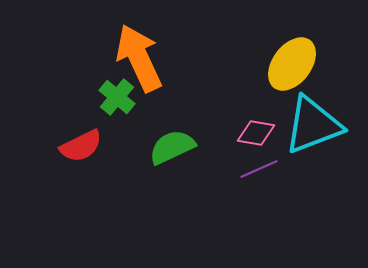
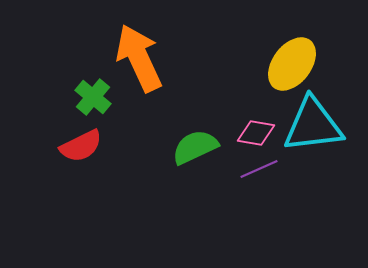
green cross: moved 24 px left
cyan triangle: rotated 14 degrees clockwise
green semicircle: moved 23 px right
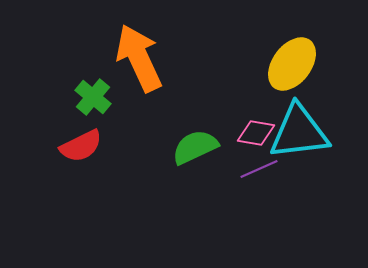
cyan triangle: moved 14 px left, 7 px down
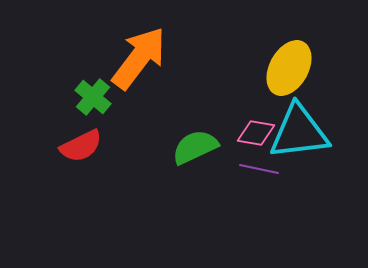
orange arrow: rotated 62 degrees clockwise
yellow ellipse: moved 3 px left, 4 px down; rotated 8 degrees counterclockwise
purple line: rotated 36 degrees clockwise
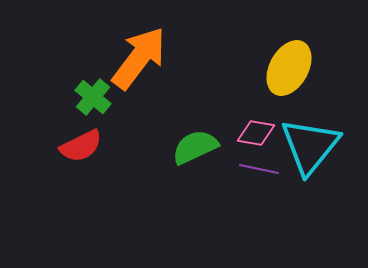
cyan triangle: moved 11 px right, 14 px down; rotated 44 degrees counterclockwise
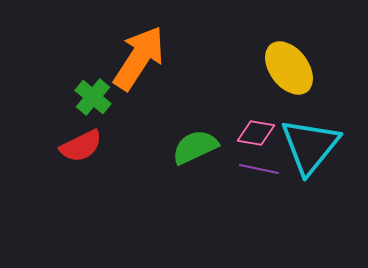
orange arrow: rotated 4 degrees counterclockwise
yellow ellipse: rotated 66 degrees counterclockwise
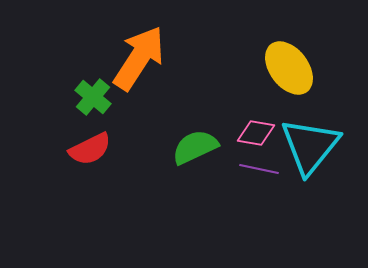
red semicircle: moved 9 px right, 3 px down
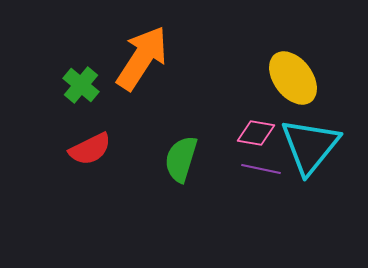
orange arrow: moved 3 px right
yellow ellipse: moved 4 px right, 10 px down
green cross: moved 12 px left, 12 px up
green semicircle: moved 14 px left, 12 px down; rotated 48 degrees counterclockwise
purple line: moved 2 px right
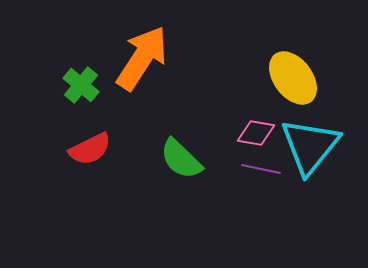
green semicircle: rotated 63 degrees counterclockwise
